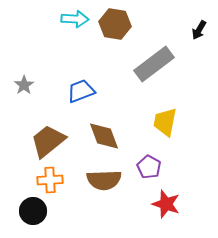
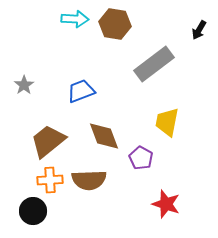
yellow trapezoid: moved 2 px right
purple pentagon: moved 8 px left, 9 px up
brown semicircle: moved 15 px left
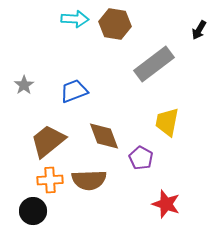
blue trapezoid: moved 7 px left
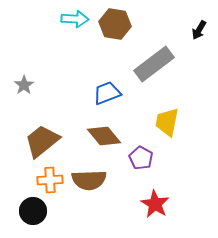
blue trapezoid: moved 33 px right, 2 px down
brown diamond: rotated 20 degrees counterclockwise
brown trapezoid: moved 6 px left
red star: moved 11 px left; rotated 12 degrees clockwise
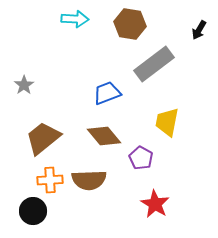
brown hexagon: moved 15 px right
brown trapezoid: moved 1 px right, 3 px up
